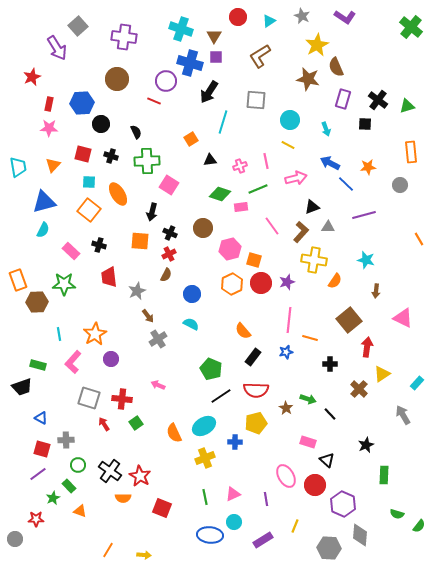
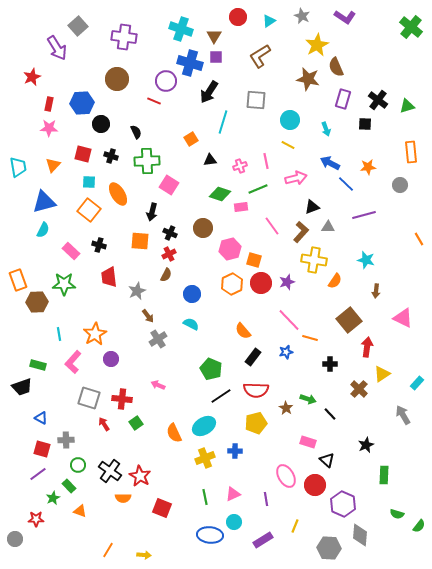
pink line at (289, 320): rotated 50 degrees counterclockwise
blue cross at (235, 442): moved 9 px down
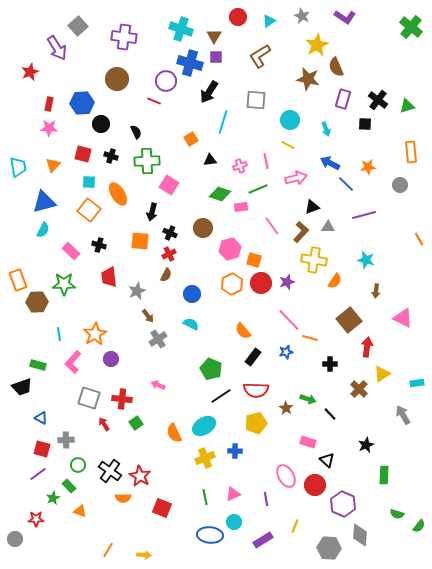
red star at (32, 77): moved 2 px left, 5 px up
cyan rectangle at (417, 383): rotated 40 degrees clockwise
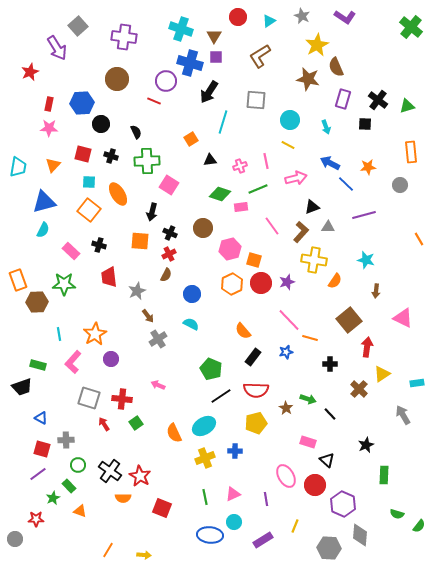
cyan arrow at (326, 129): moved 2 px up
cyan trapezoid at (18, 167): rotated 20 degrees clockwise
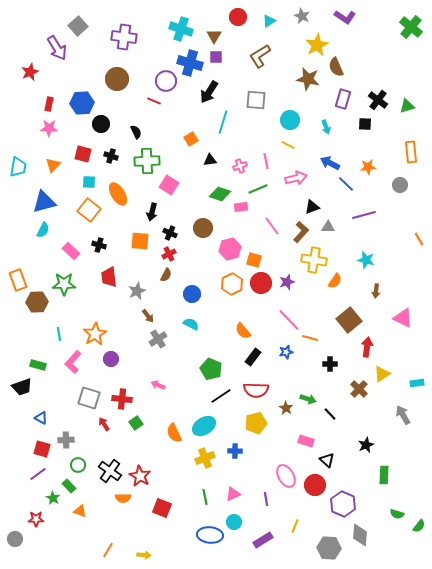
pink rectangle at (308, 442): moved 2 px left, 1 px up
green star at (53, 498): rotated 16 degrees counterclockwise
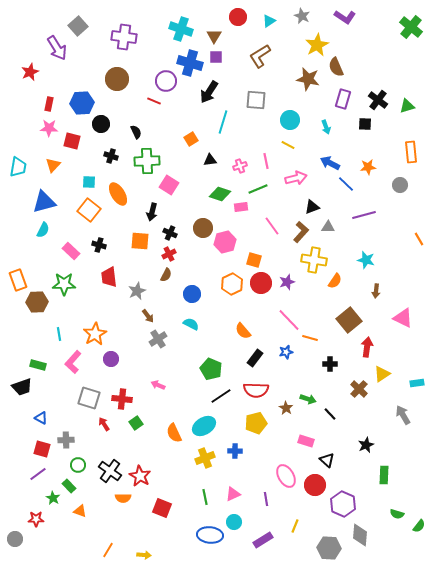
red square at (83, 154): moved 11 px left, 13 px up
pink hexagon at (230, 249): moved 5 px left, 7 px up
black rectangle at (253, 357): moved 2 px right, 1 px down
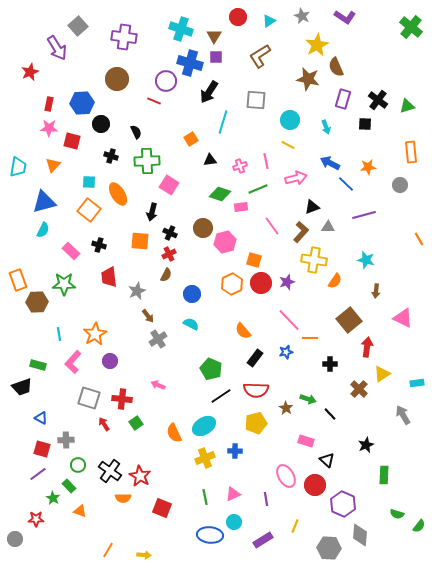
orange line at (310, 338): rotated 14 degrees counterclockwise
purple circle at (111, 359): moved 1 px left, 2 px down
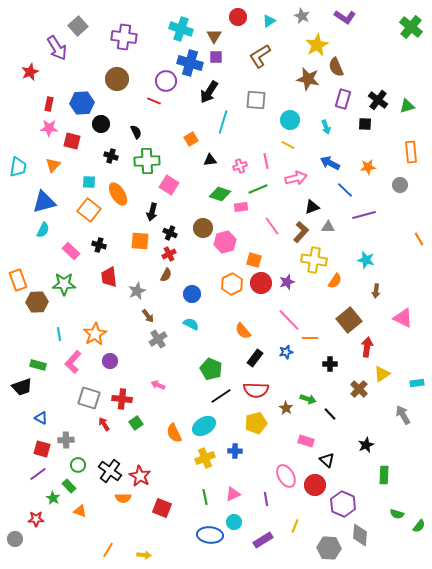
blue line at (346, 184): moved 1 px left, 6 px down
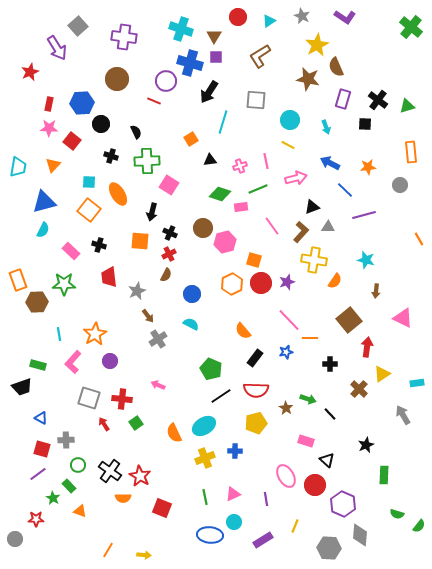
red square at (72, 141): rotated 24 degrees clockwise
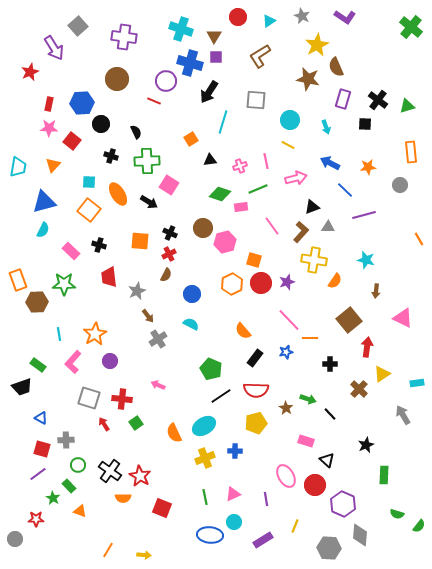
purple arrow at (57, 48): moved 3 px left
black arrow at (152, 212): moved 3 px left, 10 px up; rotated 72 degrees counterclockwise
green rectangle at (38, 365): rotated 21 degrees clockwise
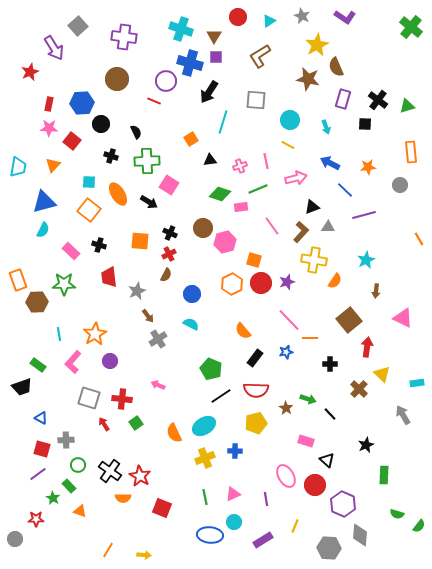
cyan star at (366, 260): rotated 30 degrees clockwise
yellow triangle at (382, 374): rotated 42 degrees counterclockwise
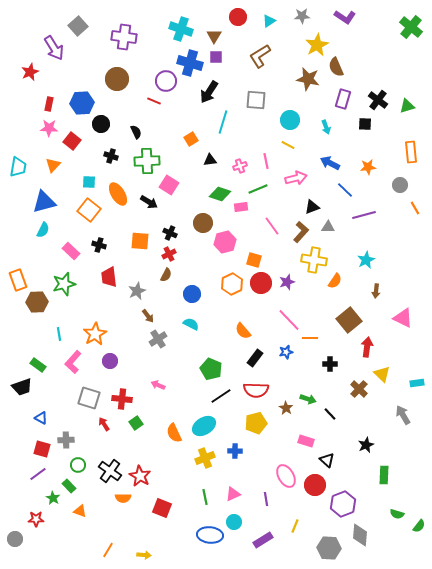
gray star at (302, 16): rotated 28 degrees counterclockwise
brown circle at (203, 228): moved 5 px up
orange line at (419, 239): moved 4 px left, 31 px up
green star at (64, 284): rotated 15 degrees counterclockwise
purple hexagon at (343, 504): rotated 15 degrees clockwise
